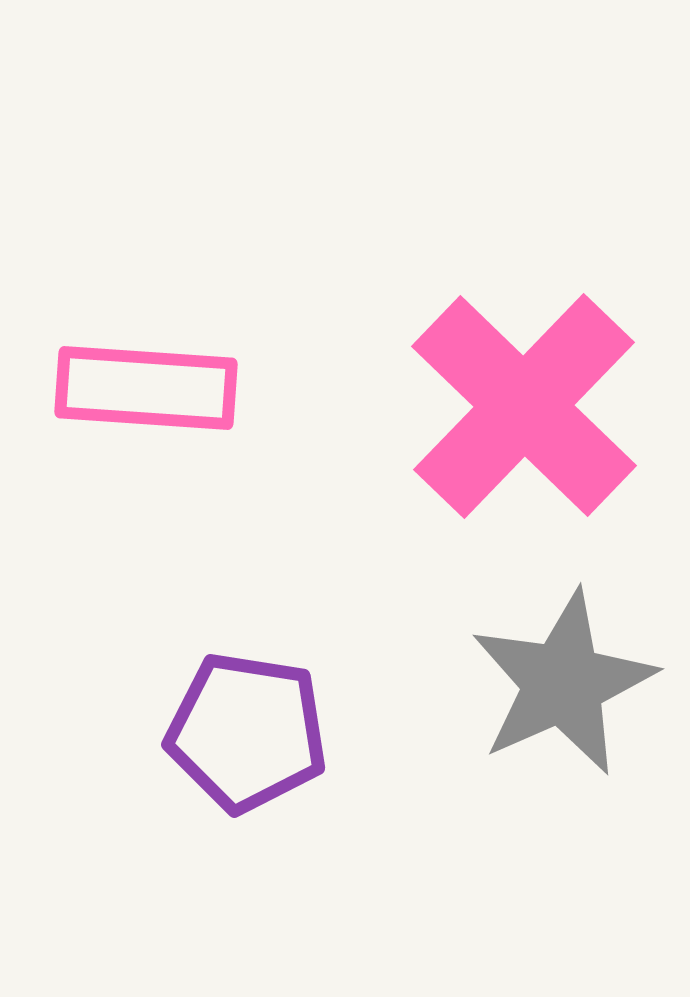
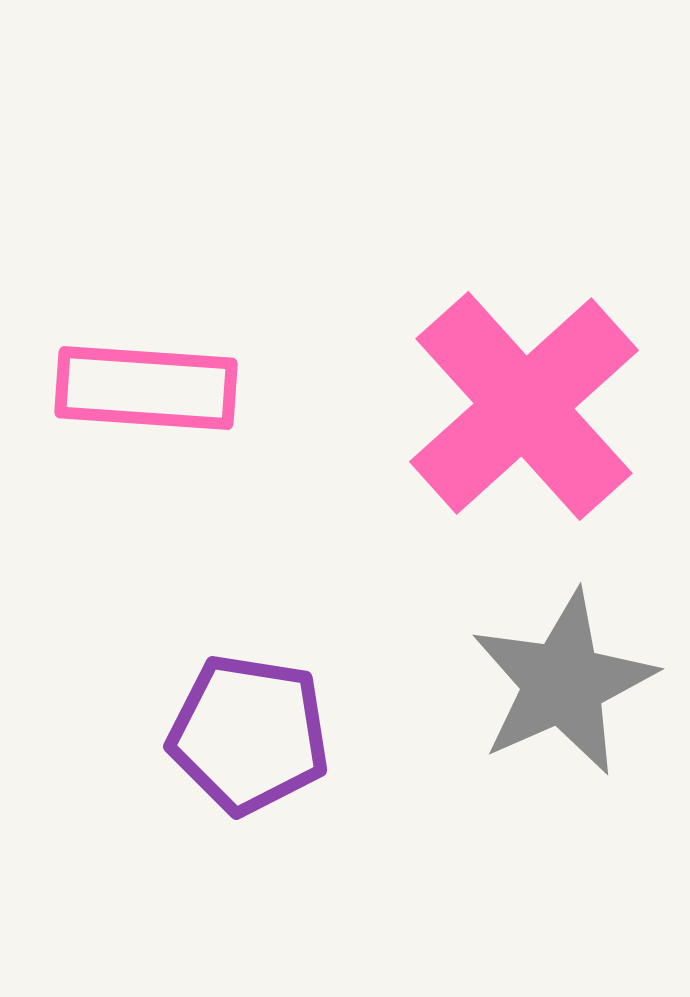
pink cross: rotated 4 degrees clockwise
purple pentagon: moved 2 px right, 2 px down
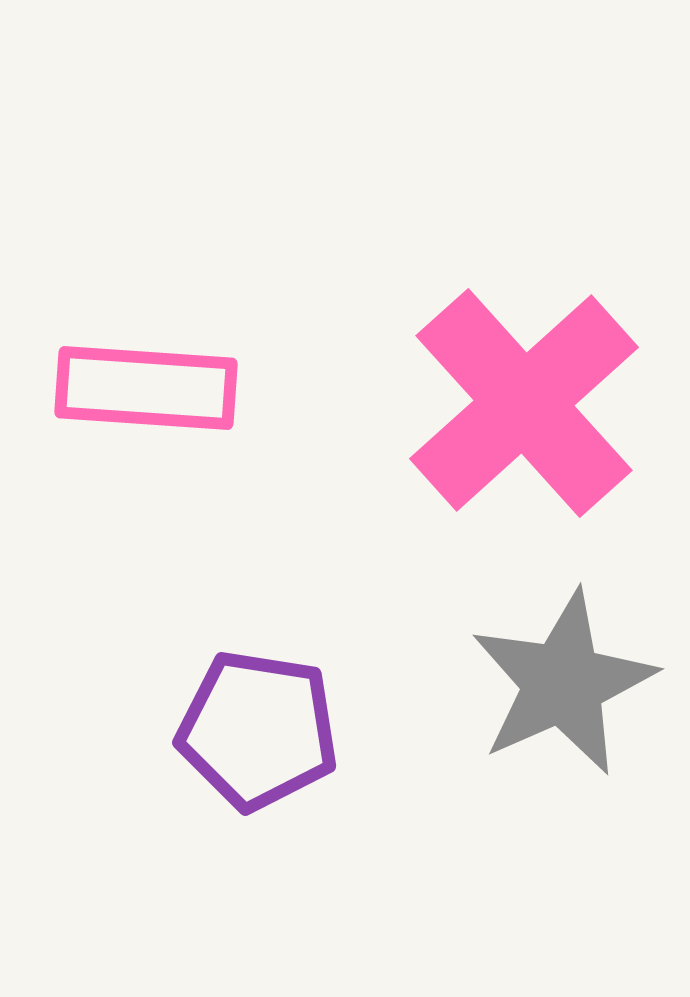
pink cross: moved 3 px up
purple pentagon: moved 9 px right, 4 px up
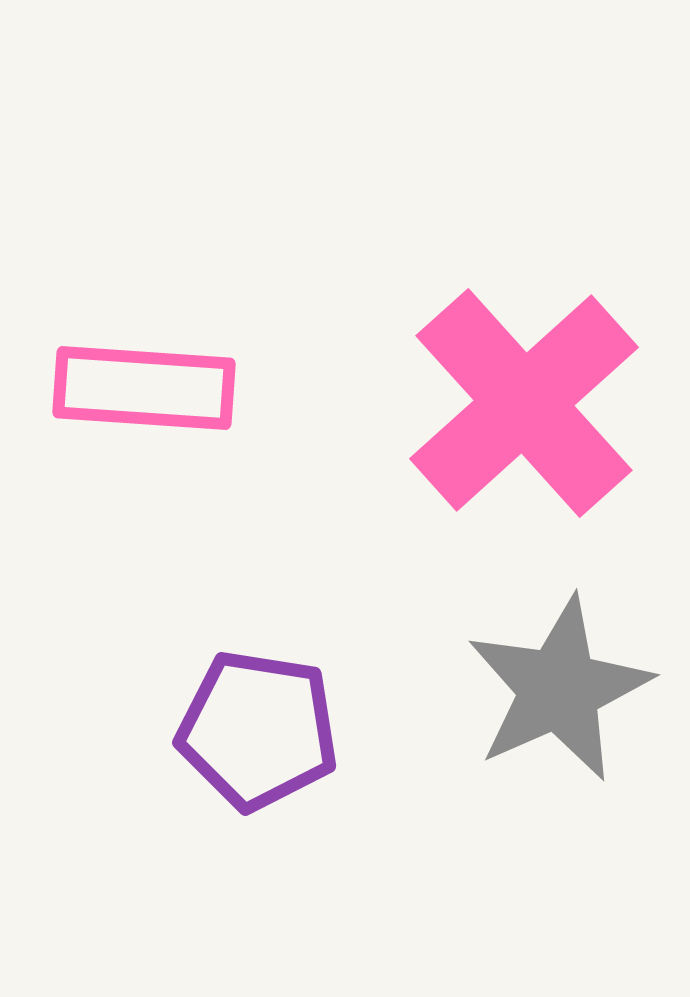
pink rectangle: moved 2 px left
gray star: moved 4 px left, 6 px down
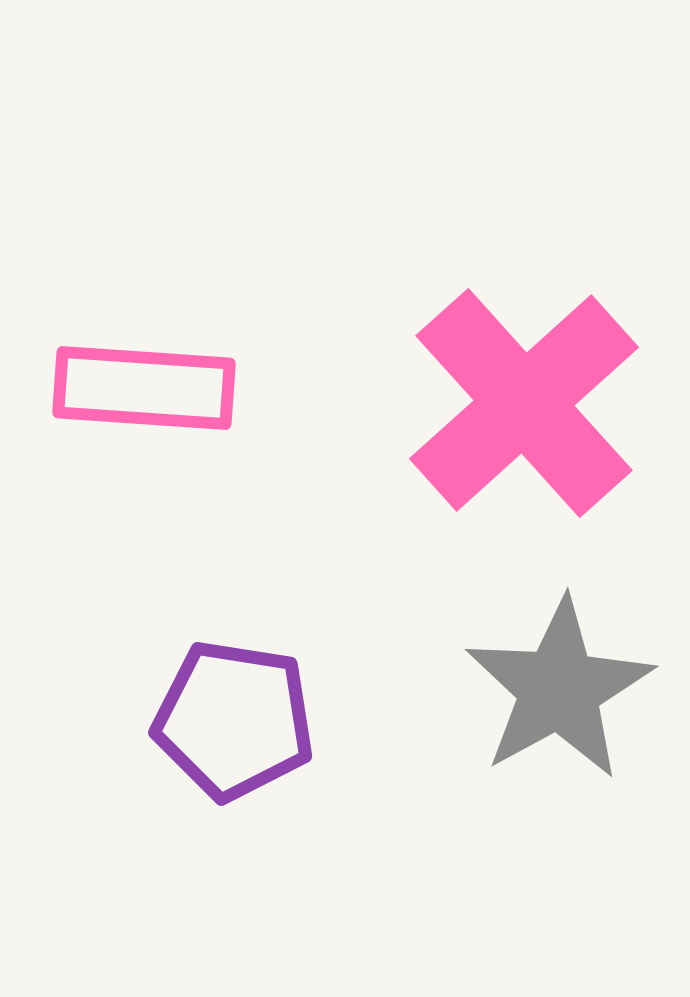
gray star: rotated 5 degrees counterclockwise
purple pentagon: moved 24 px left, 10 px up
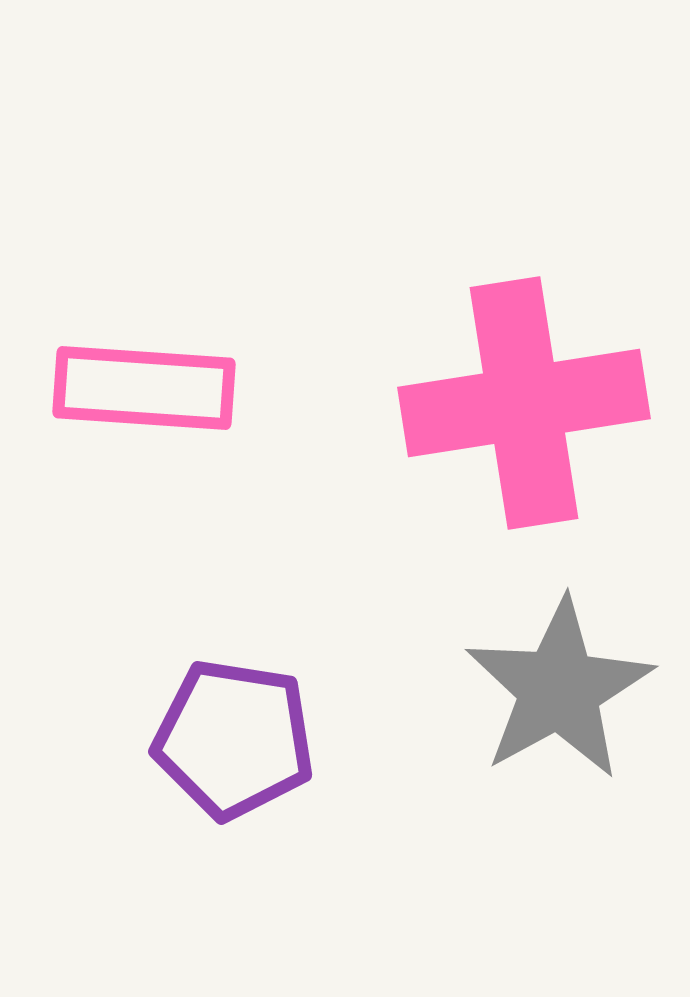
pink cross: rotated 33 degrees clockwise
purple pentagon: moved 19 px down
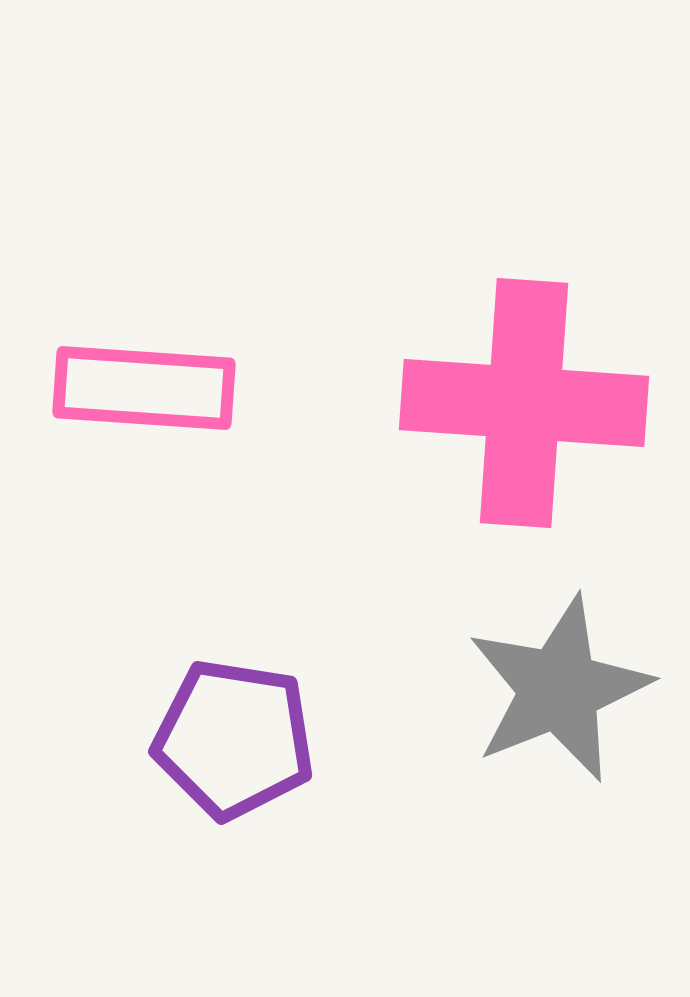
pink cross: rotated 13 degrees clockwise
gray star: rotated 7 degrees clockwise
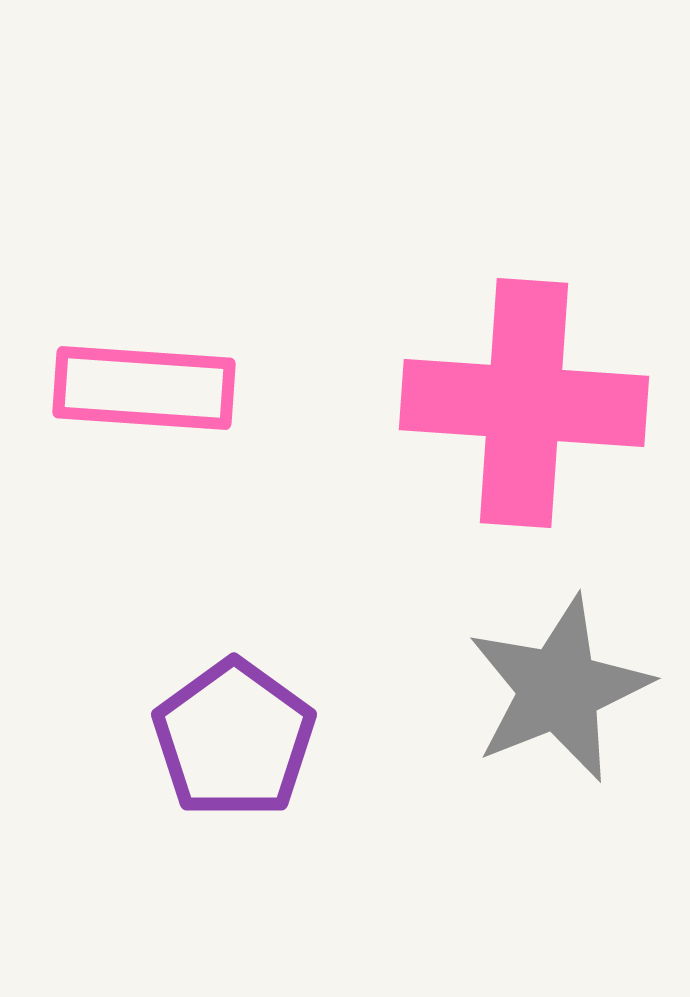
purple pentagon: rotated 27 degrees clockwise
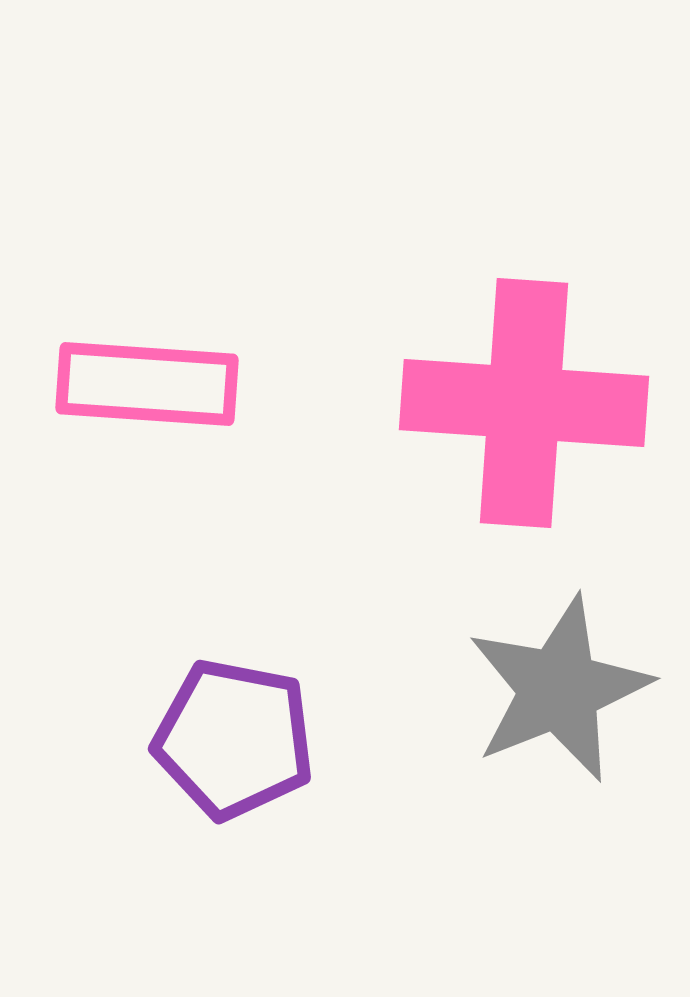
pink rectangle: moved 3 px right, 4 px up
purple pentagon: rotated 25 degrees counterclockwise
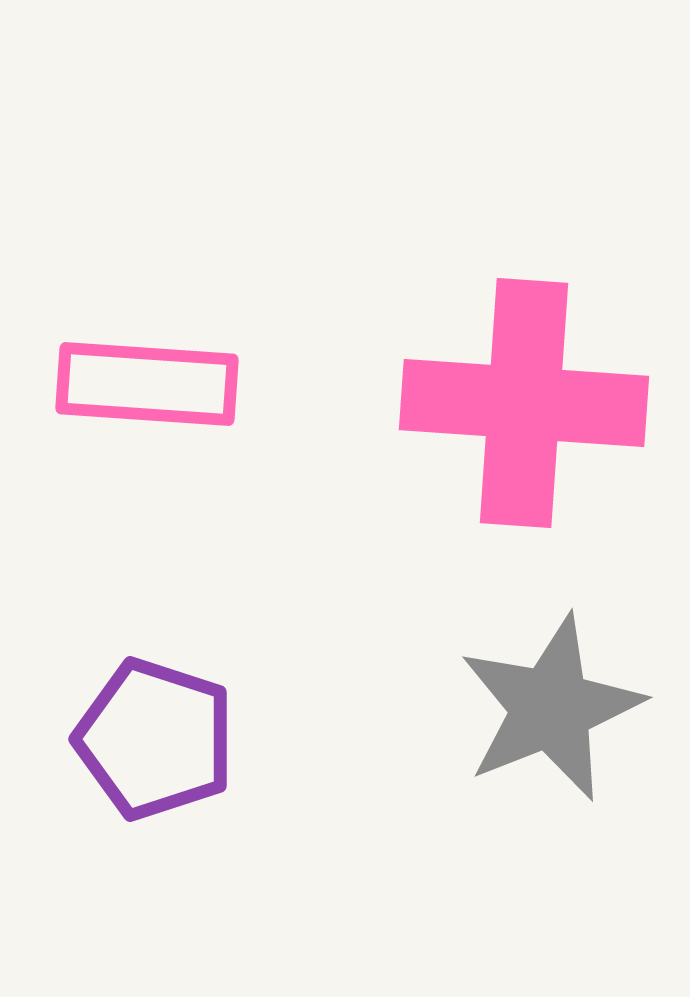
gray star: moved 8 px left, 19 px down
purple pentagon: moved 79 px left; rotated 7 degrees clockwise
